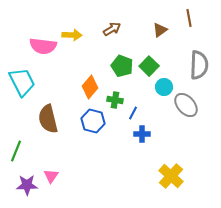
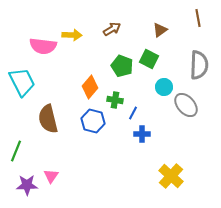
brown line: moved 9 px right
green square: moved 7 px up; rotated 18 degrees counterclockwise
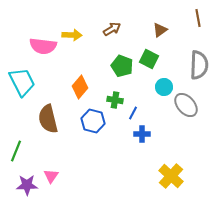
orange diamond: moved 10 px left
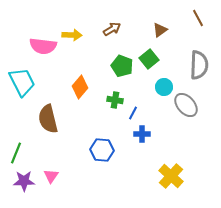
brown line: rotated 18 degrees counterclockwise
green square: rotated 24 degrees clockwise
blue hexagon: moved 9 px right, 29 px down; rotated 10 degrees counterclockwise
green line: moved 2 px down
purple star: moved 3 px left, 4 px up
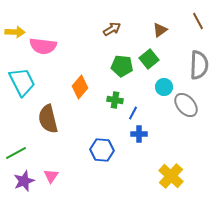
brown line: moved 3 px down
yellow arrow: moved 57 px left, 3 px up
green pentagon: rotated 15 degrees counterclockwise
blue cross: moved 3 px left
green line: rotated 40 degrees clockwise
purple star: rotated 20 degrees counterclockwise
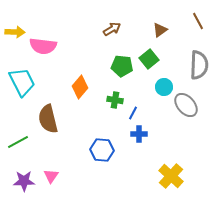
green line: moved 2 px right, 11 px up
purple star: rotated 20 degrees clockwise
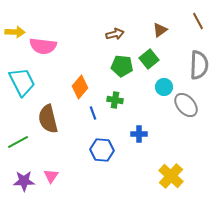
brown arrow: moved 3 px right, 5 px down; rotated 18 degrees clockwise
blue line: moved 40 px left; rotated 48 degrees counterclockwise
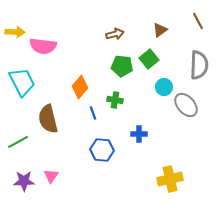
yellow cross: moved 1 px left, 3 px down; rotated 35 degrees clockwise
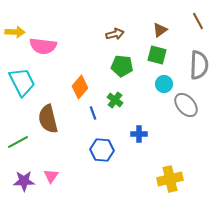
green square: moved 8 px right, 4 px up; rotated 36 degrees counterclockwise
cyan circle: moved 3 px up
green cross: rotated 28 degrees clockwise
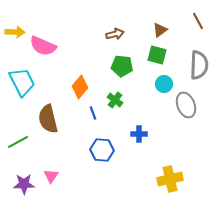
pink semicircle: rotated 16 degrees clockwise
gray ellipse: rotated 20 degrees clockwise
purple star: moved 3 px down
